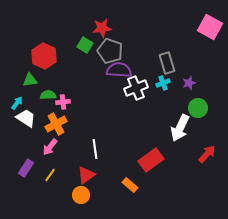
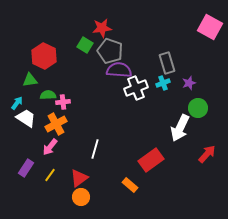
white line: rotated 24 degrees clockwise
red triangle: moved 7 px left, 3 px down
orange circle: moved 2 px down
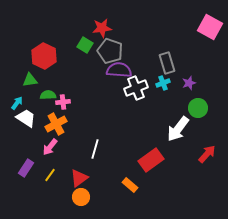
white arrow: moved 2 px left, 1 px down; rotated 12 degrees clockwise
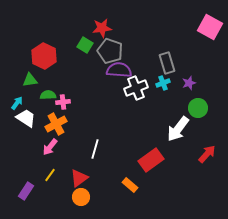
purple rectangle: moved 23 px down
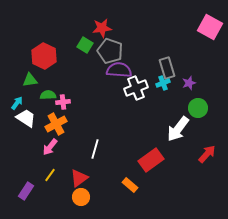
gray rectangle: moved 5 px down
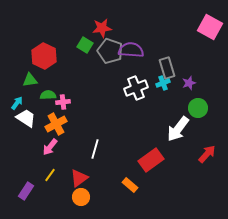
purple semicircle: moved 12 px right, 20 px up
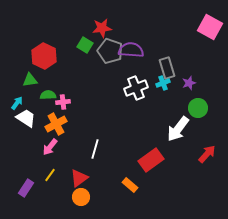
purple rectangle: moved 3 px up
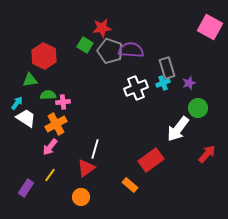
red triangle: moved 7 px right, 10 px up
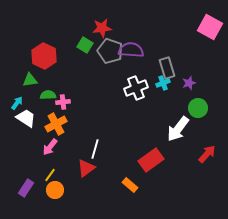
orange circle: moved 26 px left, 7 px up
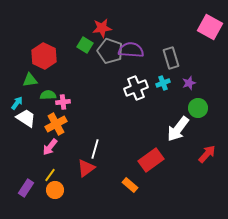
gray rectangle: moved 4 px right, 10 px up
